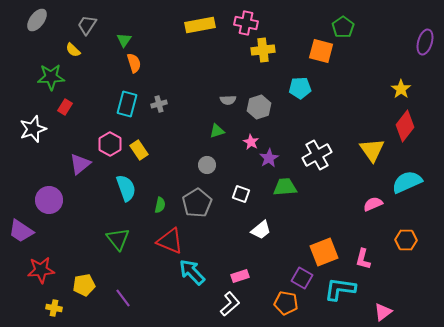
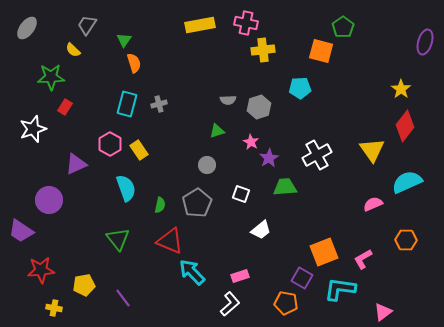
gray ellipse at (37, 20): moved 10 px left, 8 px down
purple triangle at (80, 164): moved 4 px left; rotated 15 degrees clockwise
pink L-shape at (363, 259): rotated 45 degrees clockwise
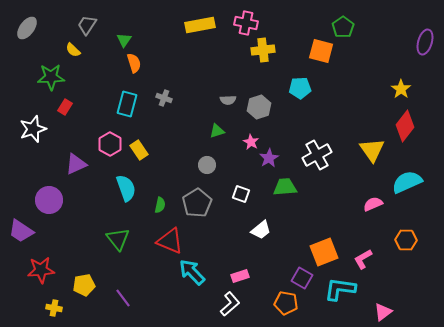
gray cross at (159, 104): moved 5 px right, 6 px up; rotated 35 degrees clockwise
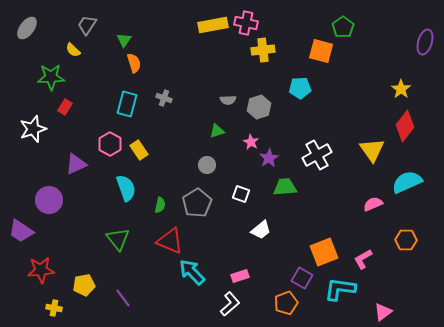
yellow rectangle at (200, 25): moved 13 px right
orange pentagon at (286, 303): rotated 30 degrees counterclockwise
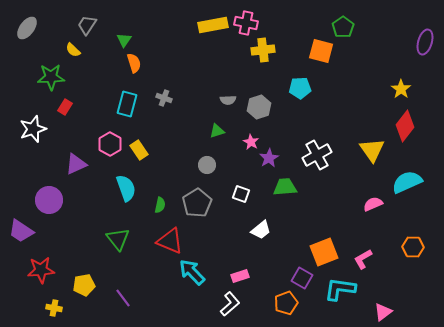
orange hexagon at (406, 240): moved 7 px right, 7 px down
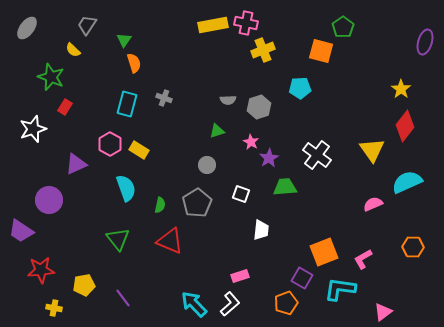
yellow cross at (263, 50): rotated 15 degrees counterclockwise
green star at (51, 77): rotated 24 degrees clockwise
yellow rectangle at (139, 150): rotated 24 degrees counterclockwise
white cross at (317, 155): rotated 24 degrees counterclockwise
white trapezoid at (261, 230): rotated 45 degrees counterclockwise
cyan arrow at (192, 272): moved 2 px right, 32 px down
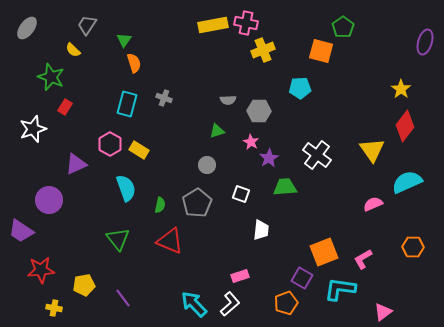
gray hexagon at (259, 107): moved 4 px down; rotated 20 degrees clockwise
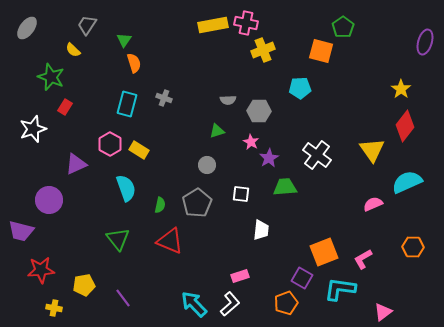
white square at (241, 194): rotated 12 degrees counterclockwise
purple trapezoid at (21, 231): rotated 20 degrees counterclockwise
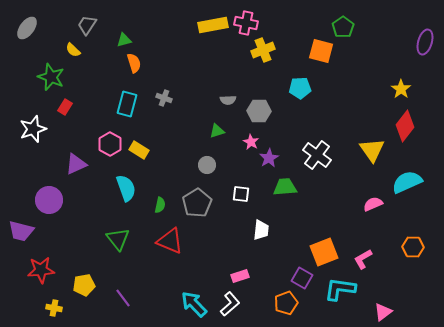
green triangle at (124, 40): rotated 42 degrees clockwise
